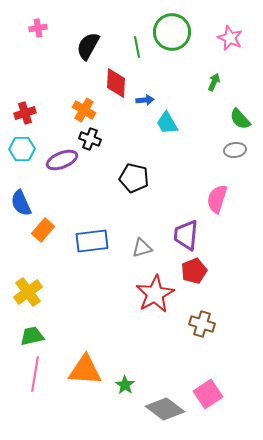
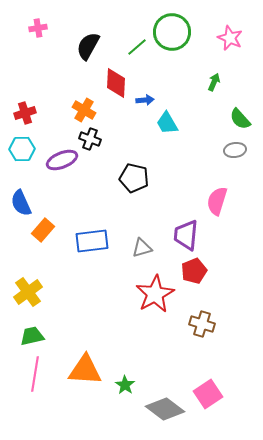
green line: rotated 60 degrees clockwise
pink semicircle: moved 2 px down
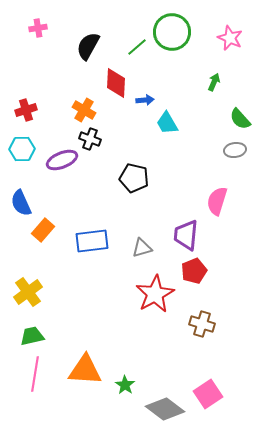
red cross: moved 1 px right, 3 px up
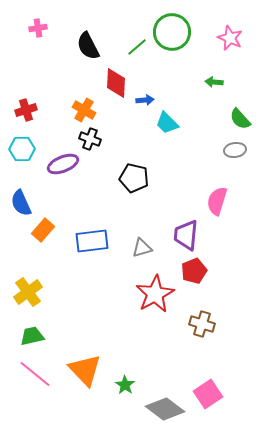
black semicircle: rotated 56 degrees counterclockwise
green arrow: rotated 108 degrees counterclockwise
cyan trapezoid: rotated 15 degrees counterclockwise
purple ellipse: moved 1 px right, 4 px down
orange triangle: rotated 42 degrees clockwise
pink line: rotated 60 degrees counterclockwise
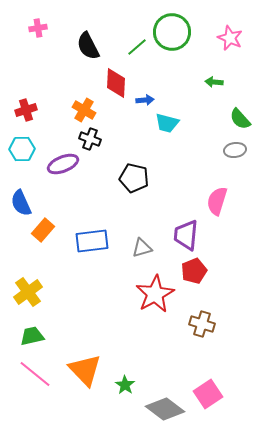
cyan trapezoid: rotated 30 degrees counterclockwise
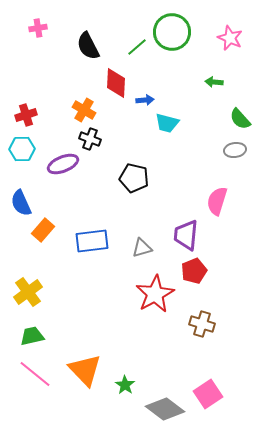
red cross: moved 5 px down
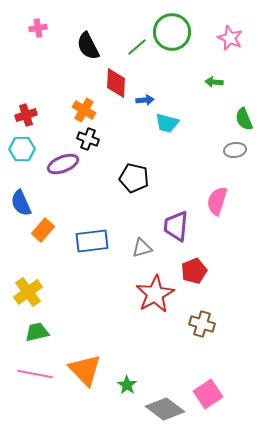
green semicircle: moved 4 px right; rotated 20 degrees clockwise
black cross: moved 2 px left
purple trapezoid: moved 10 px left, 9 px up
green trapezoid: moved 5 px right, 4 px up
pink line: rotated 28 degrees counterclockwise
green star: moved 2 px right
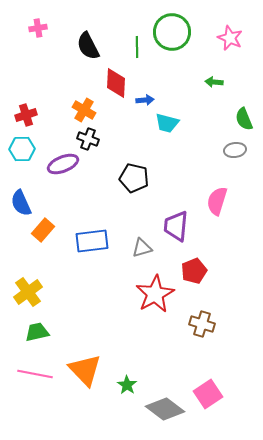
green line: rotated 50 degrees counterclockwise
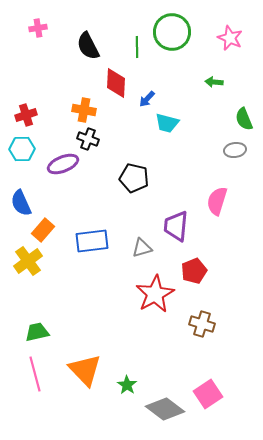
blue arrow: moved 2 px right, 1 px up; rotated 138 degrees clockwise
orange cross: rotated 20 degrees counterclockwise
yellow cross: moved 31 px up
pink line: rotated 64 degrees clockwise
